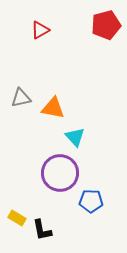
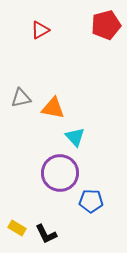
yellow rectangle: moved 10 px down
black L-shape: moved 4 px right, 4 px down; rotated 15 degrees counterclockwise
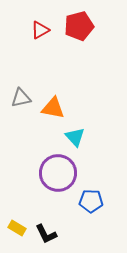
red pentagon: moved 27 px left, 1 px down
purple circle: moved 2 px left
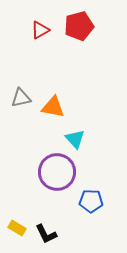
orange triangle: moved 1 px up
cyan triangle: moved 2 px down
purple circle: moved 1 px left, 1 px up
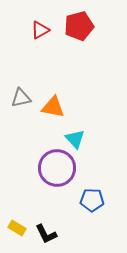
purple circle: moved 4 px up
blue pentagon: moved 1 px right, 1 px up
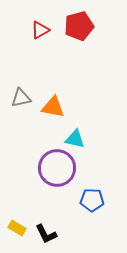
cyan triangle: rotated 35 degrees counterclockwise
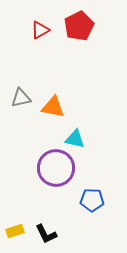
red pentagon: rotated 12 degrees counterclockwise
purple circle: moved 1 px left
yellow rectangle: moved 2 px left, 3 px down; rotated 48 degrees counterclockwise
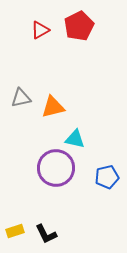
orange triangle: rotated 25 degrees counterclockwise
blue pentagon: moved 15 px right, 23 px up; rotated 15 degrees counterclockwise
